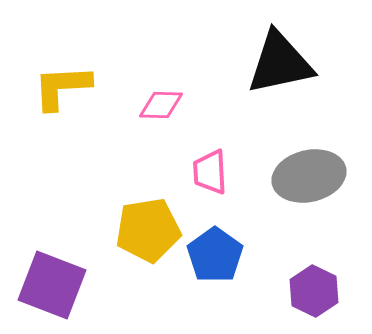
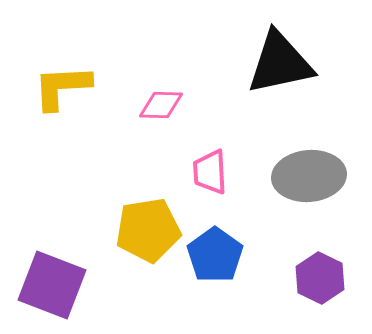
gray ellipse: rotated 8 degrees clockwise
purple hexagon: moved 6 px right, 13 px up
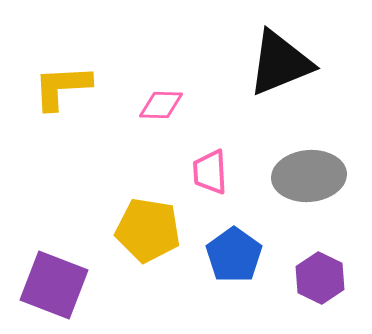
black triangle: rotated 10 degrees counterclockwise
yellow pentagon: rotated 18 degrees clockwise
blue pentagon: moved 19 px right
purple square: moved 2 px right
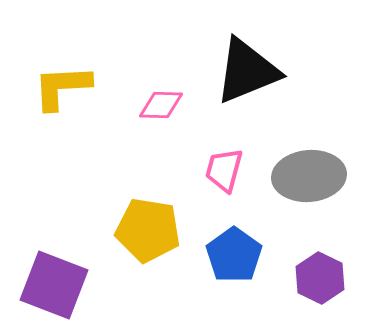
black triangle: moved 33 px left, 8 px down
pink trapezoid: moved 14 px right, 2 px up; rotated 18 degrees clockwise
